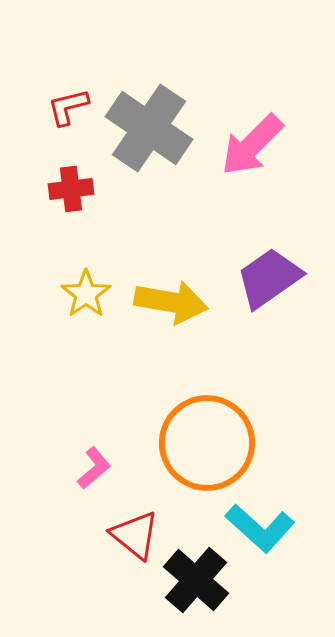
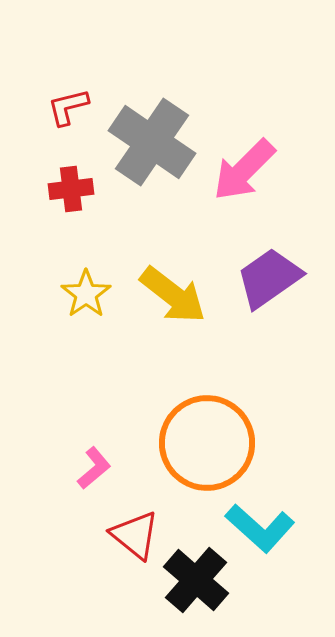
gray cross: moved 3 px right, 14 px down
pink arrow: moved 8 px left, 25 px down
yellow arrow: moved 2 px right, 7 px up; rotated 28 degrees clockwise
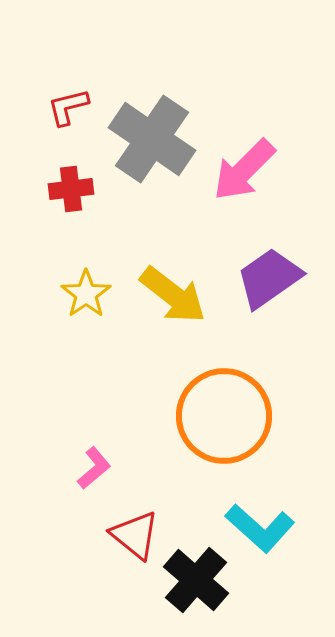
gray cross: moved 3 px up
orange circle: moved 17 px right, 27 px up
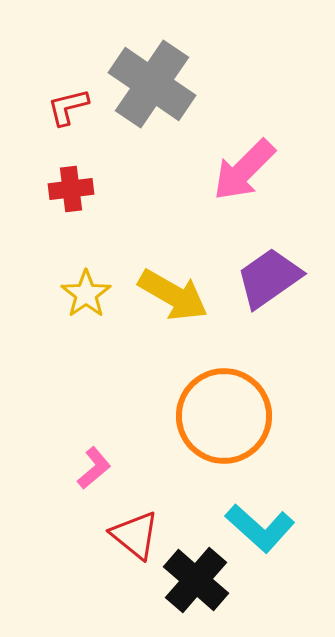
gray cross: moved 55 px up
yellow arrow: rotated 8 degrees counterclockwise
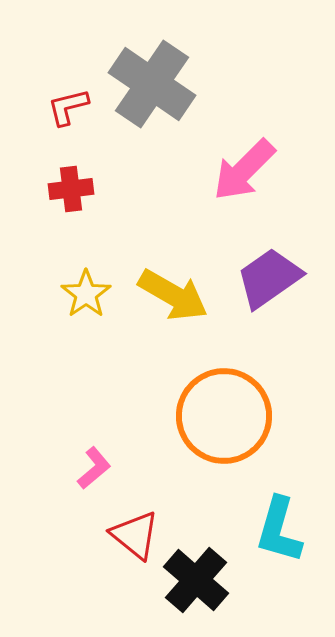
cyan L-shape: moved 19 px right, 2 px down; rotated 64 degrees clockwise
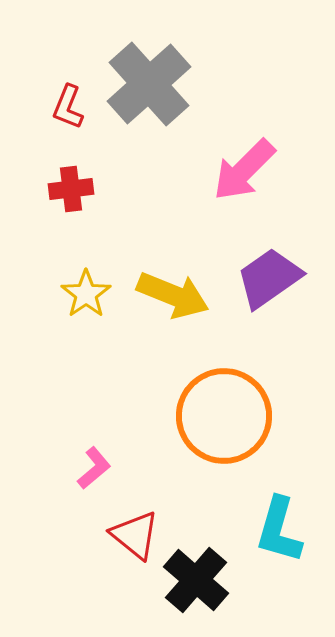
gray cross: moved 3 px left; rotated 14 degrees clockwise
red L-shape: rotated 54 degrees counterclockwise
yellow arrow: rotated 8 degrees counterclockwise
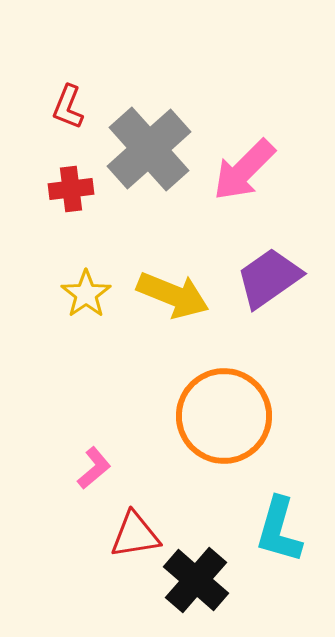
gray cross: moved 65 px down
red triangle: rotated 48 degrees counterclockwise
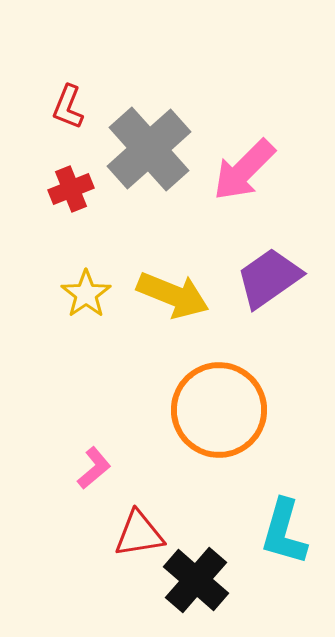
red cross: rotated 15 degrees counterclockwise
orange circle: moved 5 px left, 6 px up
cyan L-shape: moved 5 px right, 2 px down
red triangle: moved 4 px right, 1 px up
